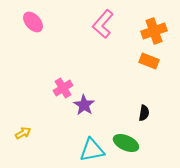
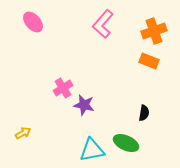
purple star: rotated 20 degrees counterclockwise
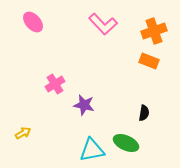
pink L-shape: rotated 84 degrees counterclockwise
pink cross: moved 8 px left, 4 px up
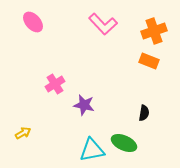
green ellipse: moved 2 px left
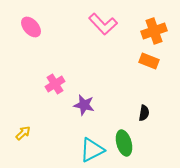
pink ellipse: moved 2 px left, 5 px down
yellow arrow: rotated 14 degrees counterclockwise
green ellipse: rotated 50 degrees clockwise
cyan triangle: rotated 16 degrees counterclockwise
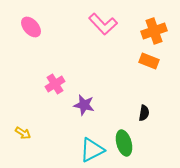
yellow arrow: rotated 77 degrees clockwise
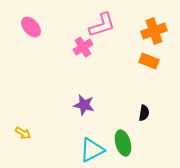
pink L-shape: moved 1 px left, 1 px down; rotated 64 degrees counterclockwise
pink cross: moved 28 px right, 37 px up
green ellipse: moved 1 px left
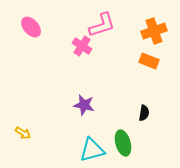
pink cross: moved 1 px left, 1 px up; rotated 24 degrees counterclockwise
cyan triangle: rotated 12 degrees clockwise
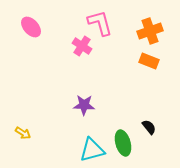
pink L-shape: moved 2 px left, 2 px up; rotated 88 degrees counterclockwise
orange cross: moved 4 px left
purple star: rotated 10 degrees counterclockwise
black semicircle: moved 5 px right, 14 px down; rotated 49 degrees counterclockwise
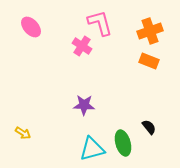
cyan triangle: moved 1 px up
